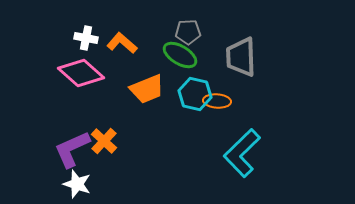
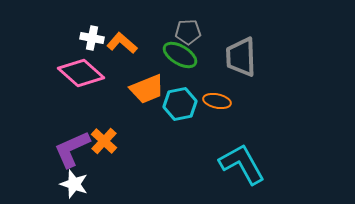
white cross: moved 6 px right
cyan hexagon: moved 15 px left, 10 px down; rotated 24 degrees counterclockwise
orange ellipse: rotated 8 degrees clockwise
cyan L-shape: moved 11 px down; rotated 105 degrees clockwise
white star: moved 3 px left
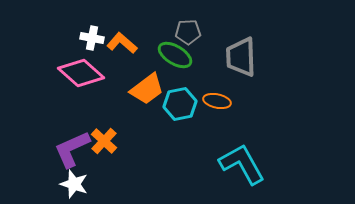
green ellipse: moved 5 px left
orange trapezoid: rotated 15 degrees counterclockwise
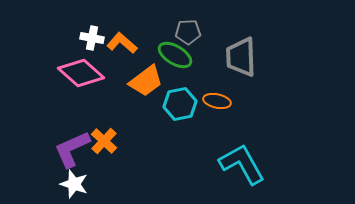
orange trapezoid: moved 1 px left, 8 px up
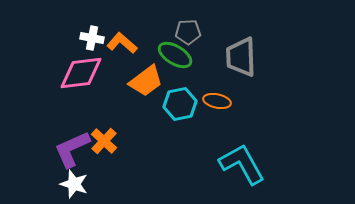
pink diamond: rotated 48 degrees counterclockwise
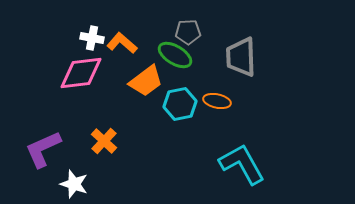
purple L-shape: moved 29 px left
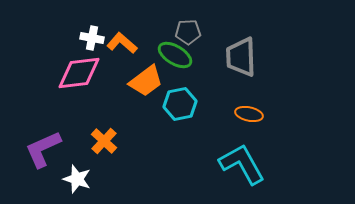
pink diamond: moved 2 px left
orange ellipse: moved 32 px right, 13 px down
white star: moved 3 px right, 5 px up
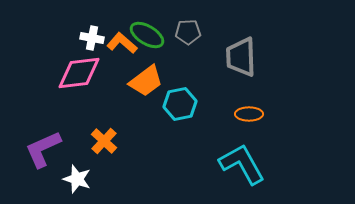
green ellipse: moved 28 px left, 20 px up
orange ellipse: rotated 12 degrees counterclockwise
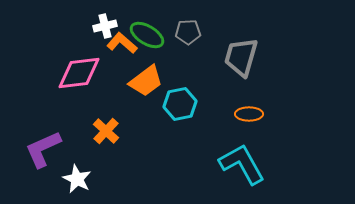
white cross: moved 13 px right, 12 px up; rotated 25 degrees counterclockwise
gray trapezoid: rotated 18 degrees clockwise
orange cross: moved 2 px right, 10 px up
white star: rotated 8 degrees clockwise
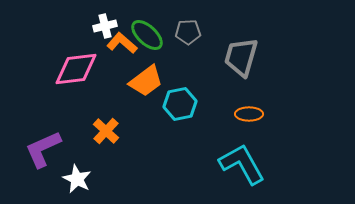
green ellipse: rotated 12 degrees clockwise
pink diamond: moved 3 px left, 4 px up
